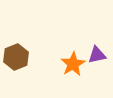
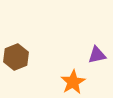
orange star: moved 18 px down
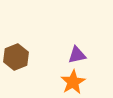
purple triangle: moved 20 px left
